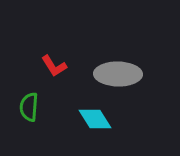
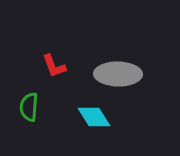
red L-shape: rotated 12 degrees clockwise
cyan diamond: moved 1 px left, 2 px up
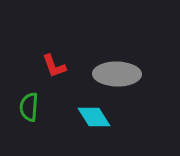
gray ellipse: moved 1 px left
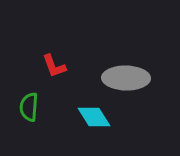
gray ellipse: moved 9 px right, 4 px down
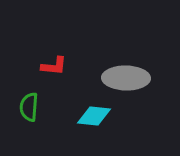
red L-shape: rotated 64 degrees counterclockwise
cyan diamond: moved 1 px up; rotated 52 degrees counterclockwise
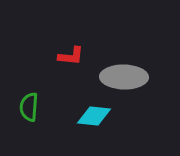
red L-shape: moved 17 px right, 10 px up
gray ellipse: moved 2 px left, 1 px up
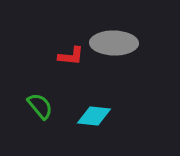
gray ellipse: moved 10 px left, 34 px up
green semicircle: moved 11 px right, 1 px up; rotated 136 degrees clockwise
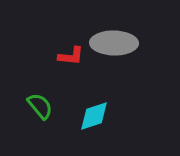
cyan diamond: rotated 24 degrees counterclockwise
